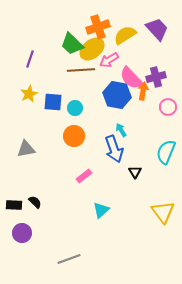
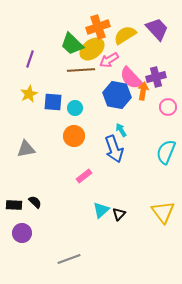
black triangle: moved 16 px left, 42 px down; rotated 16 degrees clockwise
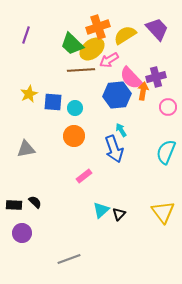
purple line: moved 4 px left, 24 px up
blue hexagon: rotated 16 degrees counterclockwise
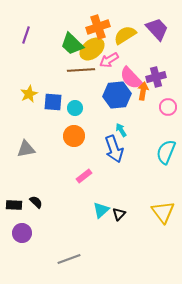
black semicircle: moved 1 px right
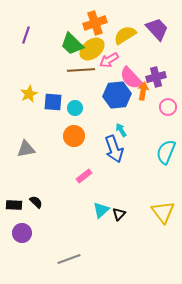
orange cross: moved 3 px left, 4 px up
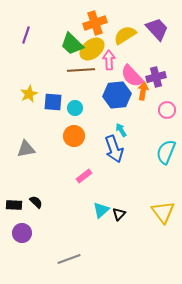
pink arrow: rotated 120 degrees clockwise
pink semicircle: moved 1 px right, 2 px up
pink circle: moved 1 px left, 3 px down
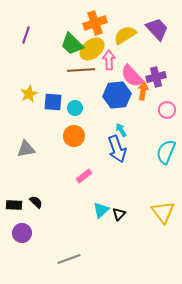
blue arrow: moved 3 px right
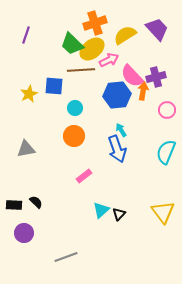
pink arrow: rotated 66 degrees clockwise
blue square: moved 1 px right, 16 px up
purple circle: moved 2 px right
gray line: moved 3 px left, 2 px up
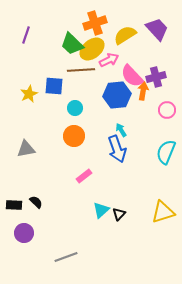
yellow triangle: rotated 50 degrees clockwise
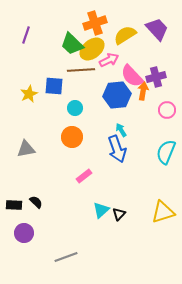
orange circle: moved 2 px left, 1 px down
